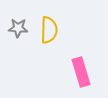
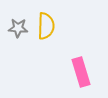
yellow semicircle: moved 3 px left, 4 px up
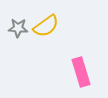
yellow semicircle: rotated 52 degrees clockwise
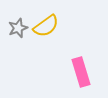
gray star: rotated 24 degrees counterclockwise
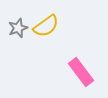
pink rectangle: rotated 20 degrees counterclockwise
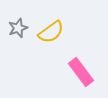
yellow semicircle: moved 5 px right, 6 px down
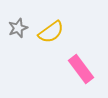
pink rectangle: moved 3 px up
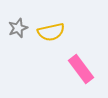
yellow semicircle: rotated 24 degrees clockwise
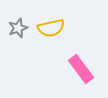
yellow semicircle: moved 4 px up
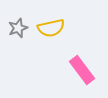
pink rectangle: moved 1 px right, 1 px down
